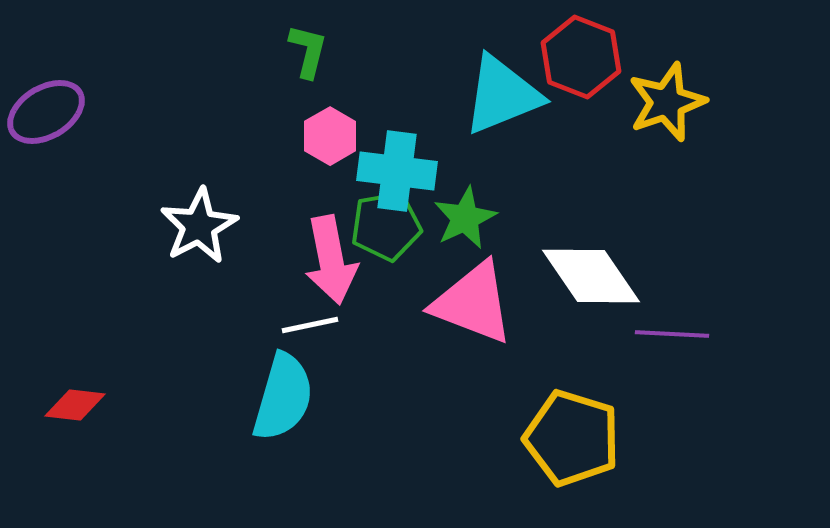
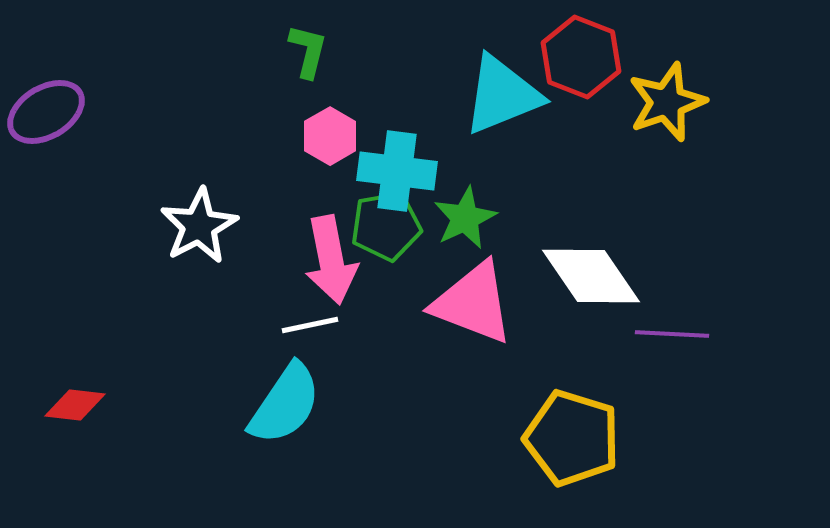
cyan semicircle: moved 2 px right, 7 px down; rotated 18 degrees clockwise
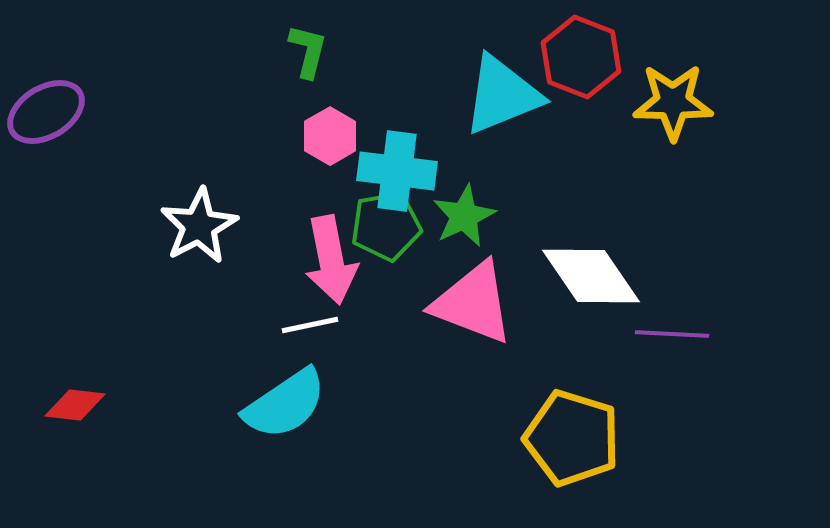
yellow star: moved 6 px right; rotated 20 degrees clockwise
green star: moved 1 px left, 2 px up
cyan semicircle: rotated 22 degrees clockwise
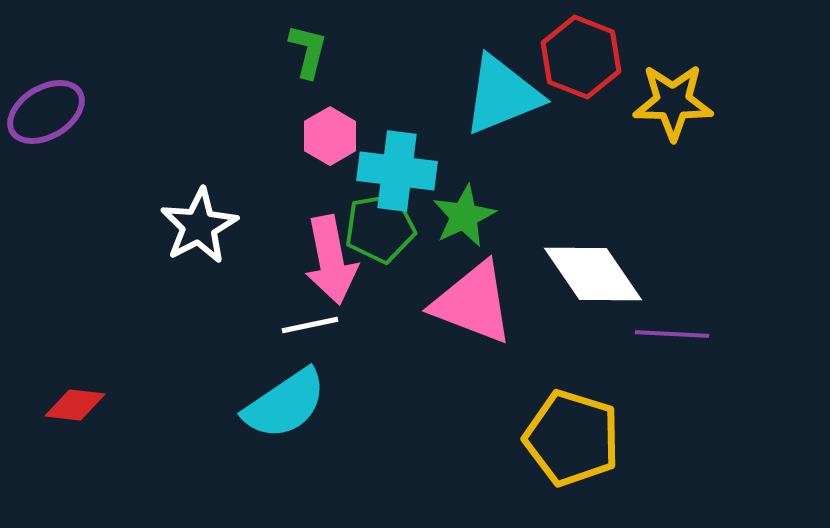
green pentagon: moved 6 px left, 2 px down
white diamond: moved 2 px right, 2 px up
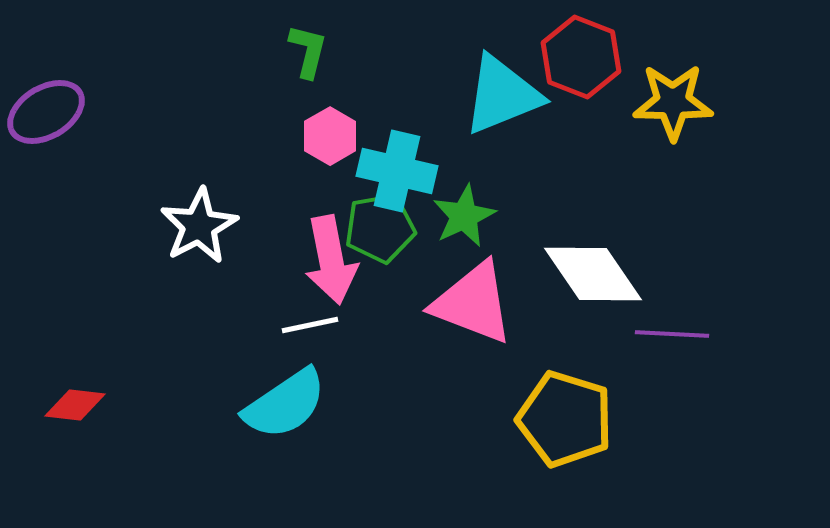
cyan cross: rotated 6 degrees clockwise
yellow pentagon: moved 7 px left, 19 px up
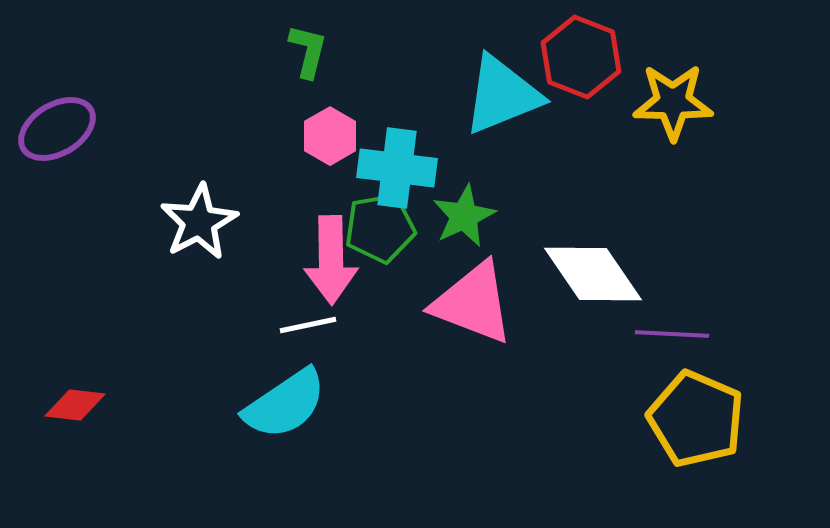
purple ellipse: moved 11 px right, 17 px down
cyan cross: moved 3 px up; rotated 6 degrees counterclockwise
white star: moved 4 px up
pink arrow: rotated 10 degrees clockwise
white line: moved 2 px left
yellow pentagon: moved 131 px right; rotated 6 degrees clockwise
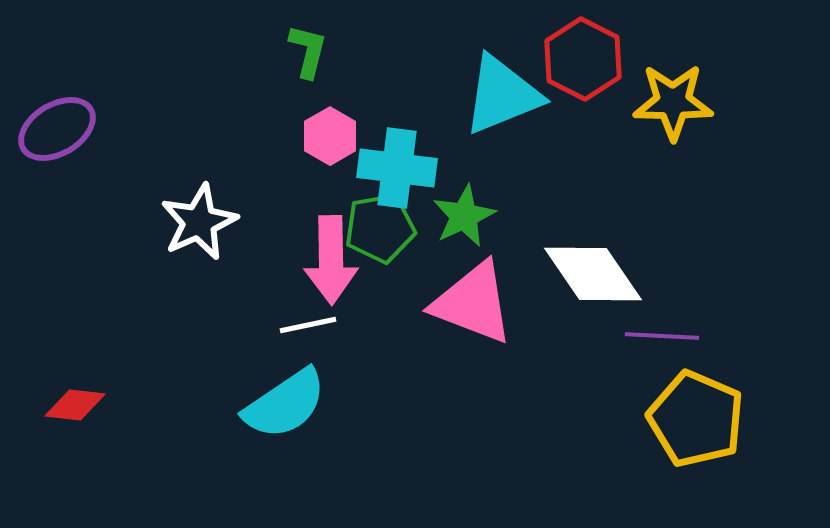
red hexagon: moved 2 px right, 2 px down; rotated 6 degrees clockwise
white star: rotated 4 degrees clockwise
purple line: moved 10 px left, 2 px down
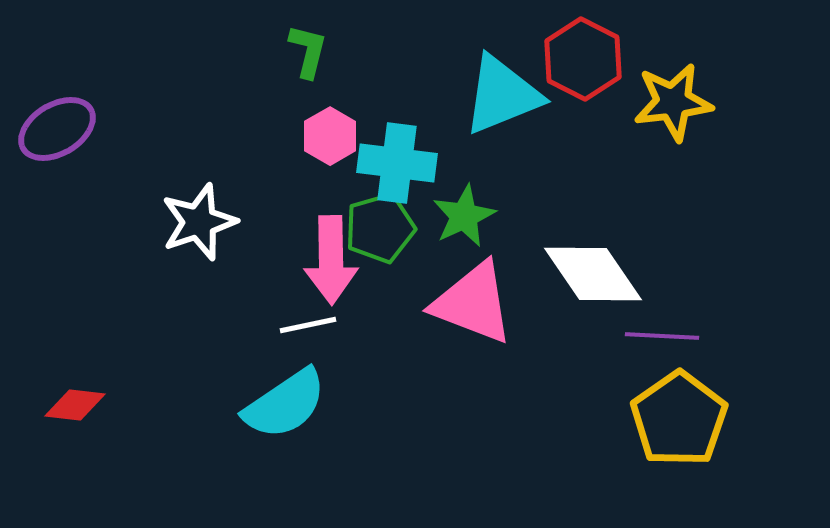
yellow star: rotated 8 degrees counterclockwise
cyan cross: moved 5 px up
white star: rotated 6 degrees clockwise
green pentagon: rotated 6 degrees counterclockwise
yellow pentagon: moved 17 px left; rotated 14 degrees clockwise
